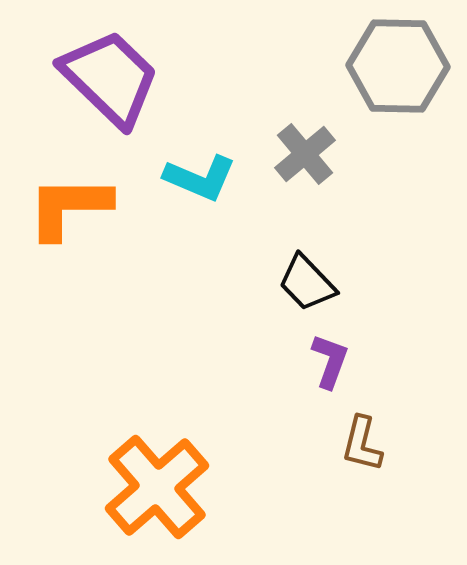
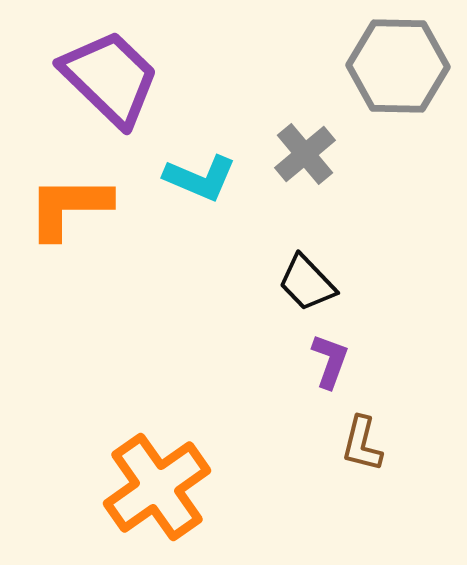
orange cross: rotated 6 degrees clockwise
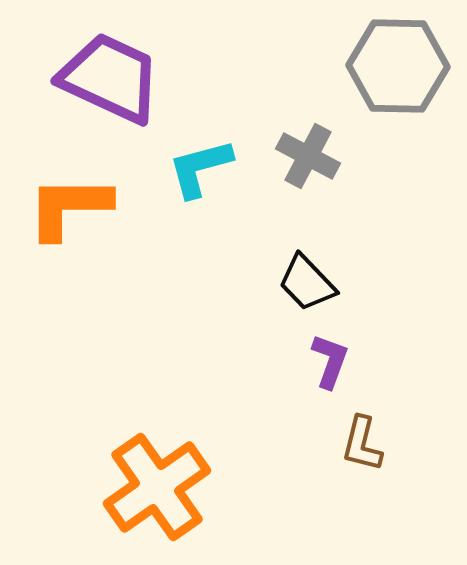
purple trapezoid: rotated 19 degrees counterclockwise
gray cross: moved 3 px right, 2 px down; rotated 22 degrees counterclockwise
cyan L-shape: moved 10 px up; rotated 142 degrees clockwise
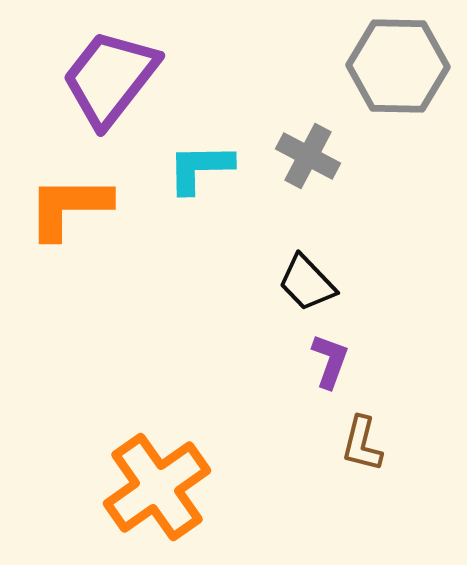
purple trapezoid: rotated 77 degrees counterclockwise
cyan L-shape: rotated 14 degrees clockwise
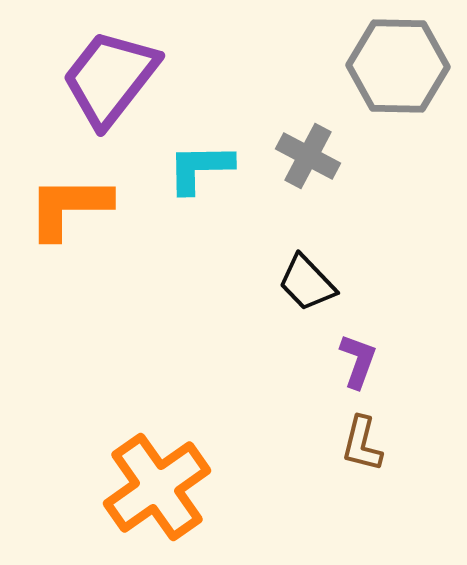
purple L-shape: moved 28 px right
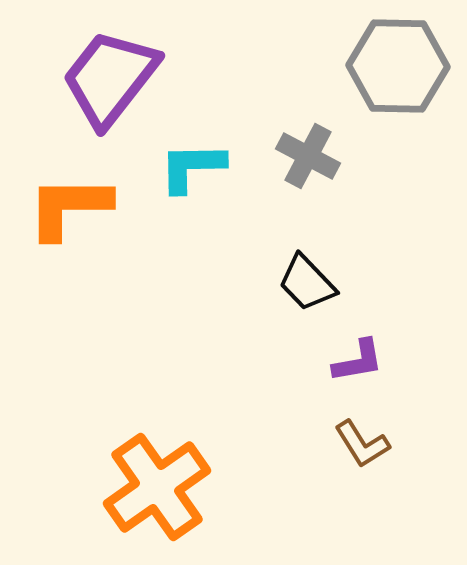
cyan L-shape: moved 8 px left, 1 px up
purple L-shape: rotated 60 degrees clockwise
brown L-shape: rotated 46 degrees counterclockwise
